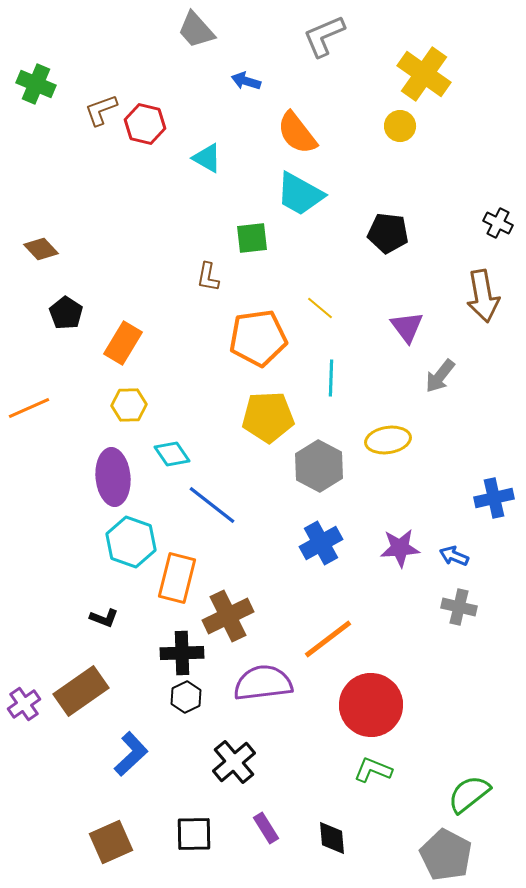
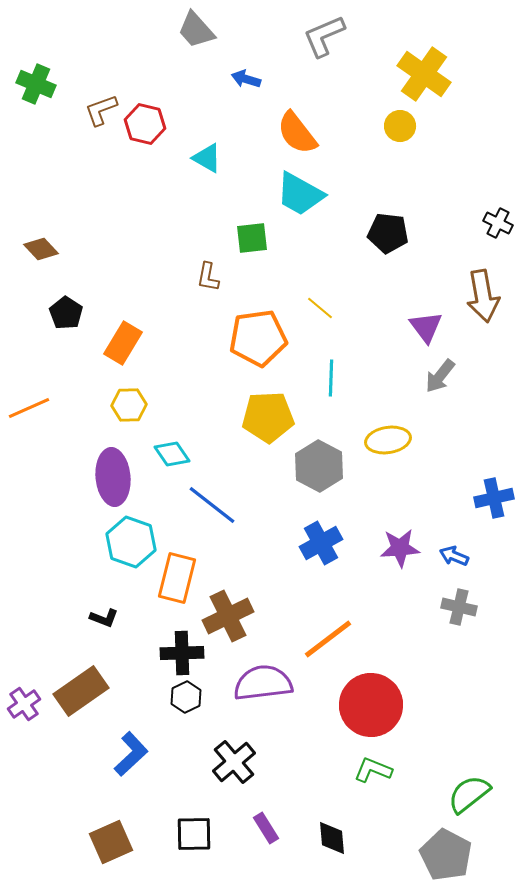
blue arrow at (246, 81): moved 2 px up
purple triangle at (407, 327): moved 19 px right
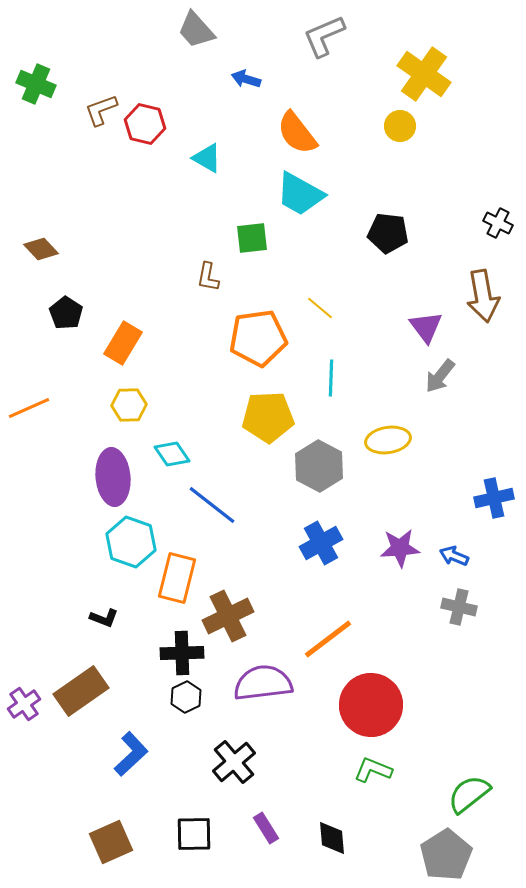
gray pentagon at (446, 855): rotated 12 degrees clockwise
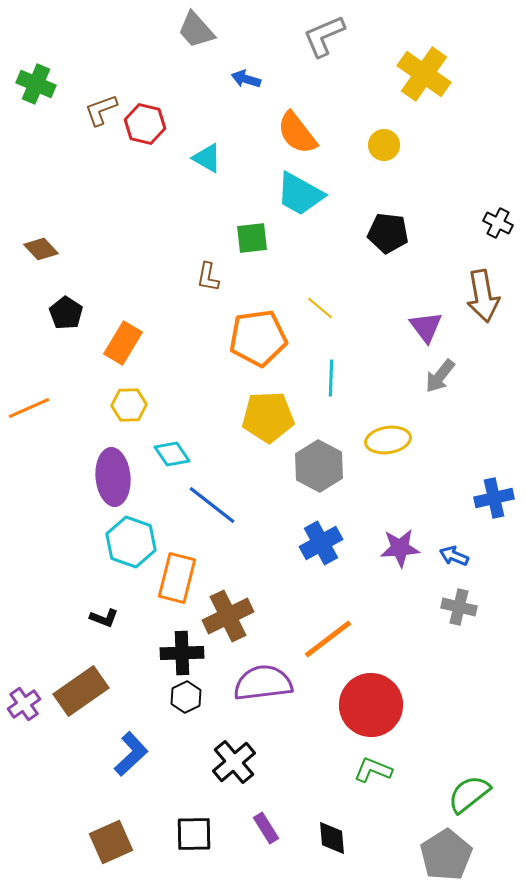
yellow circle at (400, 126): moved 16 px left, 19 px down
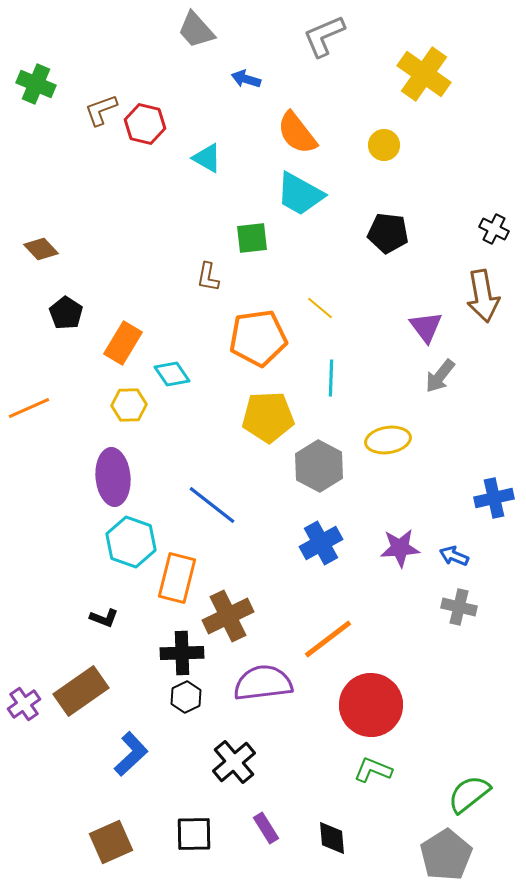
black cross at (498, 223): moved 4 px left, 6 px down
cyan diamond at (172, 454): moved 80 px up
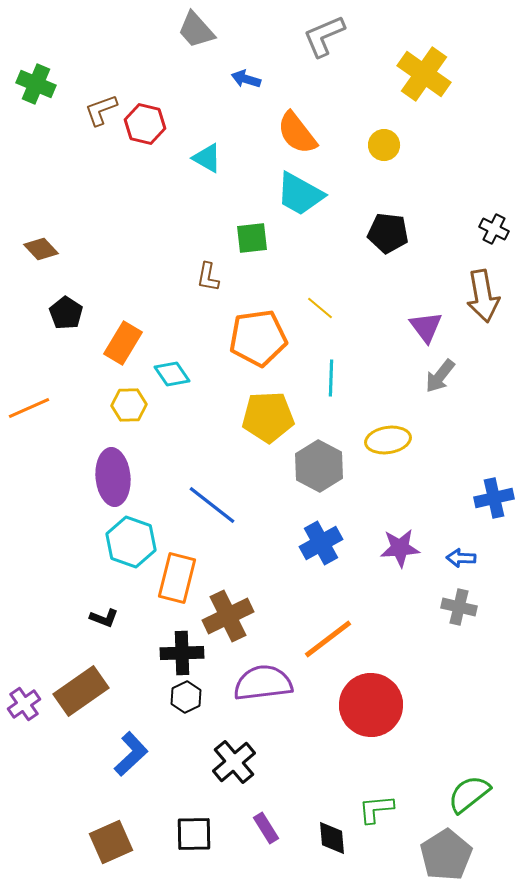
blue arrow at (454, 556): moved 7 px right, 2 px down; rotated 20 degrees counterclockwise
green L-shape at (373, 770): moved 3 px right, 39 px down; rotated 27 degrees counterclockwise
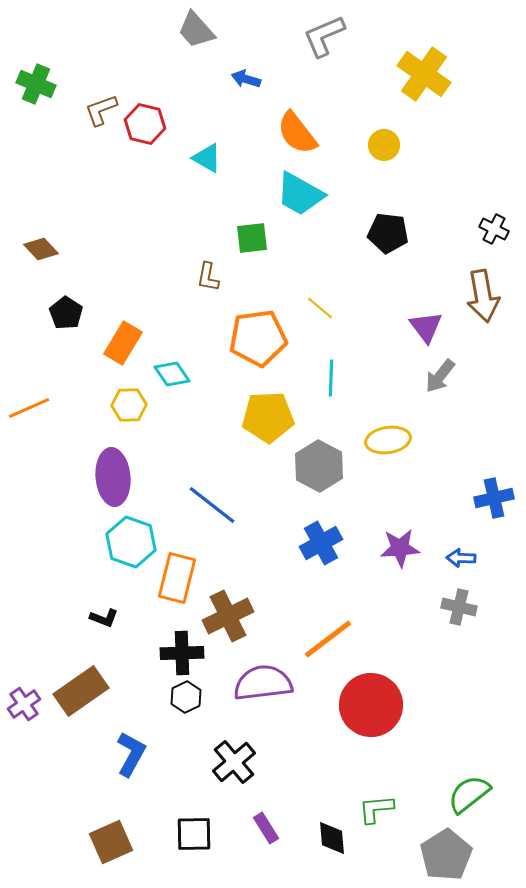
blue L-shape at (131, 754): rotated 18 degrees counterclockwise
